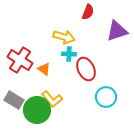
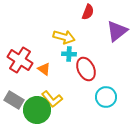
purple triangle: rotated 20 degrees counterclockwise
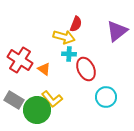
red semicircle: moved 12 px left, 12 px down
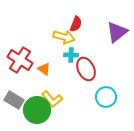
purple triangle: moved 1 px down
cyan cross: moved 2 px right, 1 px down
